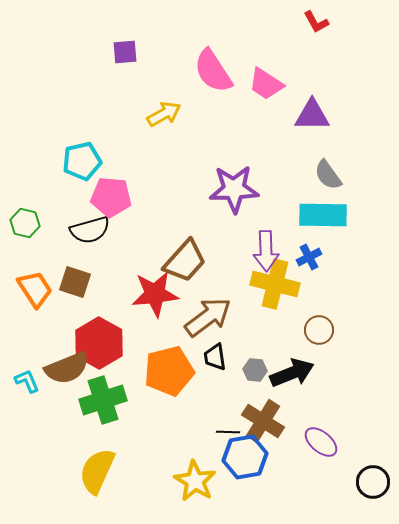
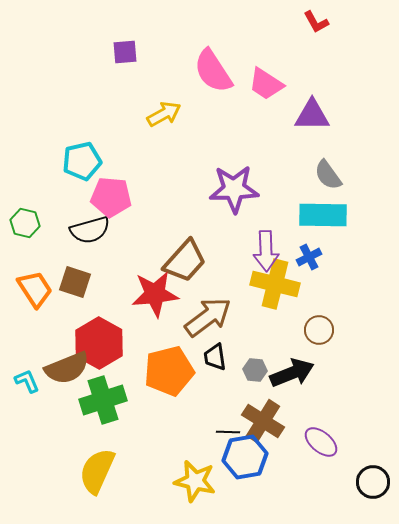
yellow star: rotated 18 degrees counterclockwise
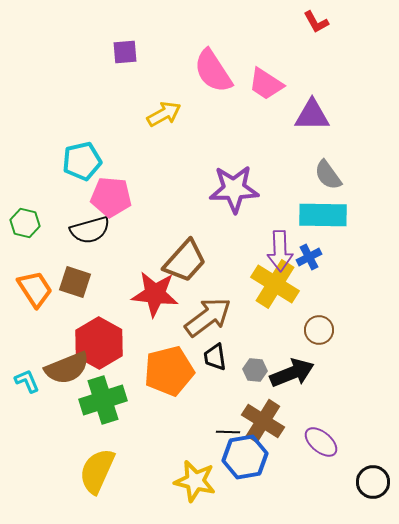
purple arrow: moved 14 px right
yellow cross: rotated 18 degrees clockwise
red star: rotated 12 degrees clockwise
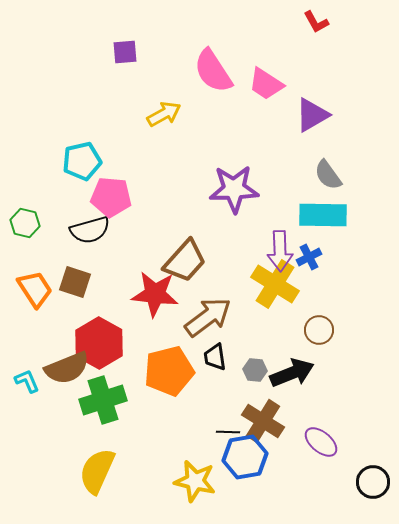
purple triangle: rotated 30 degrees counterclockwise
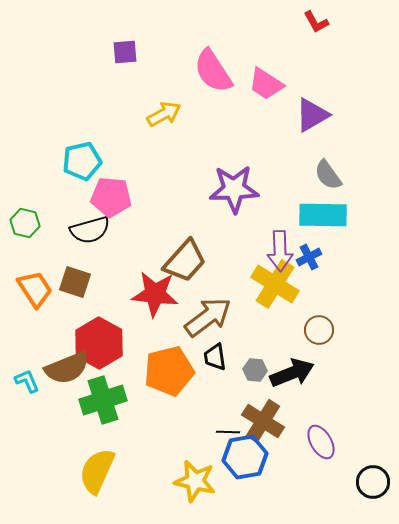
purple ellipse: rotated 20 degrees clockwise
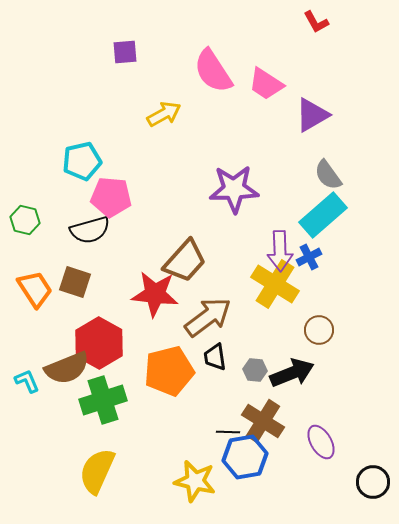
cyan rectangle: rotated 42 degrees counterclockwise
green hexagon: moved 3 px up
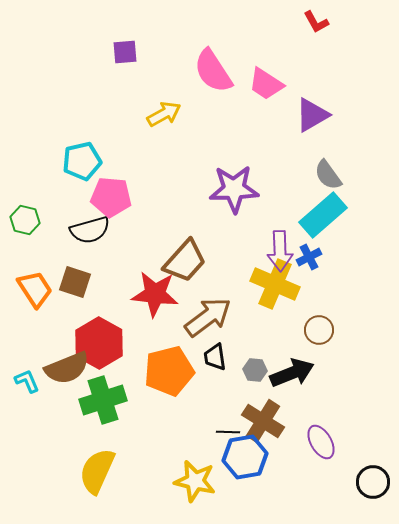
yellow cross: rotated 9 degrees counterclockwise
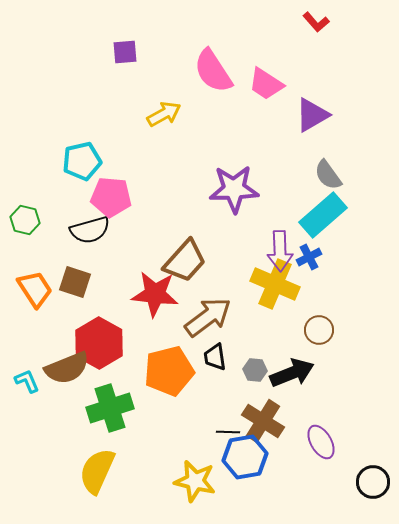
red L-shape: rotated 12 degrees counterclockwise
green cross: moved 7 px right, 8 px down
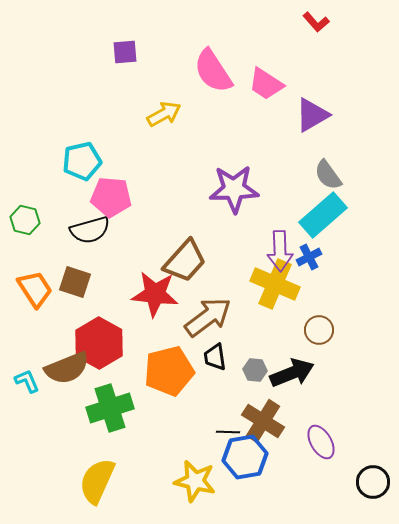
yellow semicircle: moved 10 px down
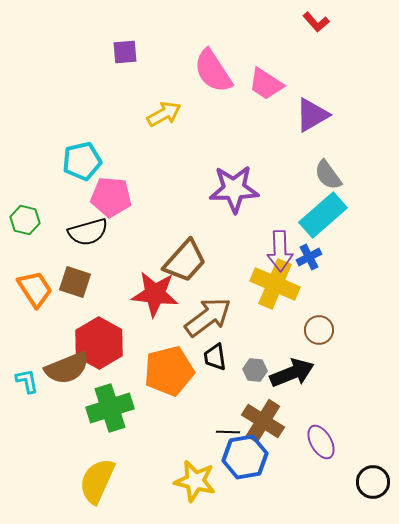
black semicircle: moved 2 px left, 2 px down
cyan L-shape: rotated 12 degrees clockwise
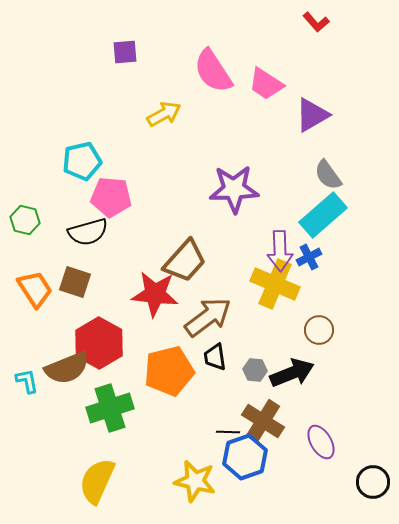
blue hexagon: rotated 9 degrees counterclockwise
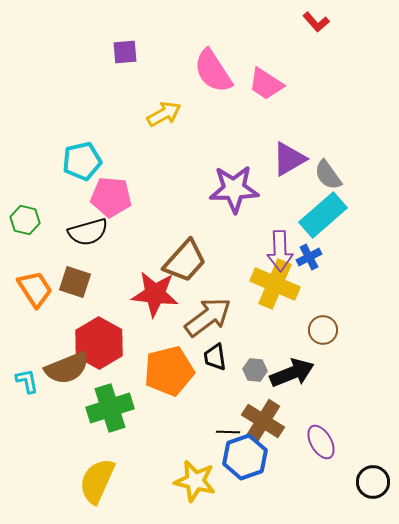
purple triangle: moved 23 px left, 44 px down
brown circle: moved 4 px right
